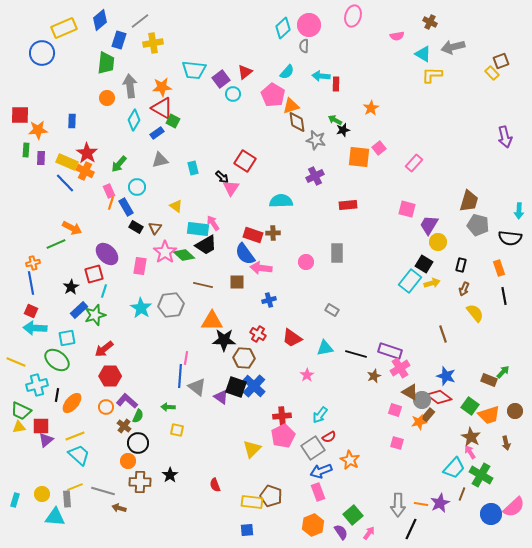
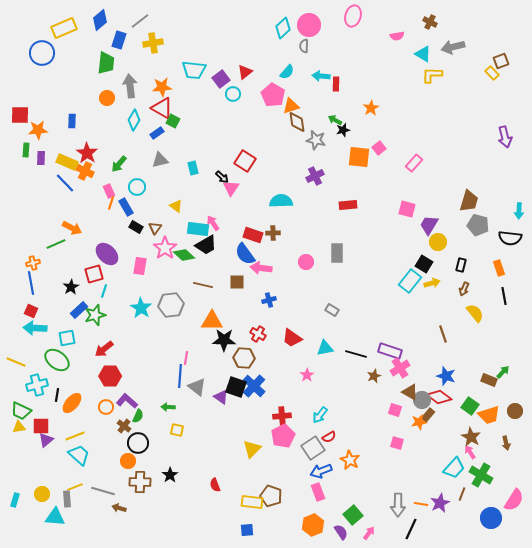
pink star at (165, 252): moved 4 px up
pink semicircle at (514, 507): moved 7 px up; rotated 15 degrees counterclockwise
blue circle at (491, 514): moved 4 px down
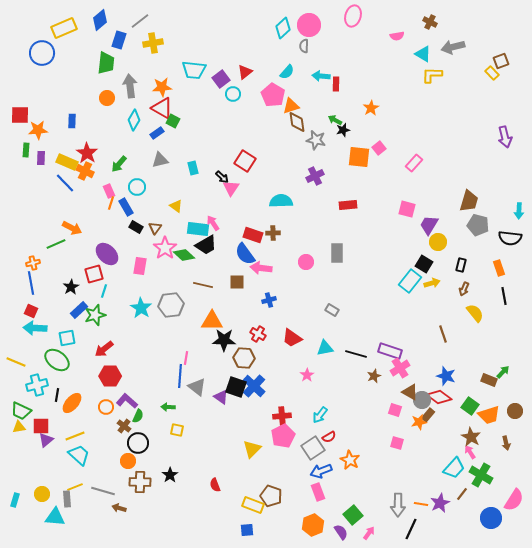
brown line at (462, 494): rotated 16 degrees clockwise
yellow rectangle at (252, 502): moved 1 px right, 3 px down; rotated 15 degrees clockwise
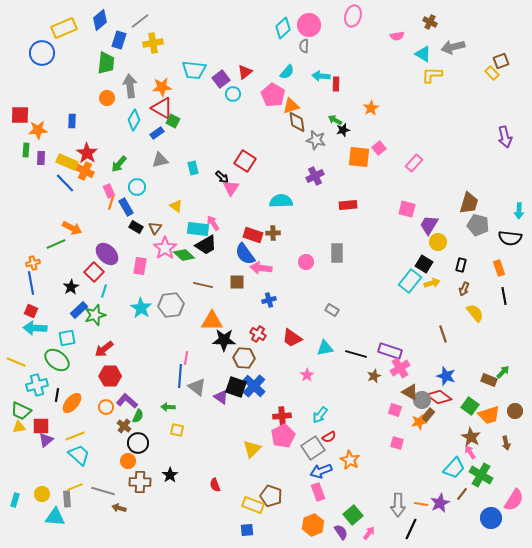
brown trapezoid at (469, 201): moved 2 px down
red square at (94, 274): moved 2 px up; rotated 30 degrees counterclockwise
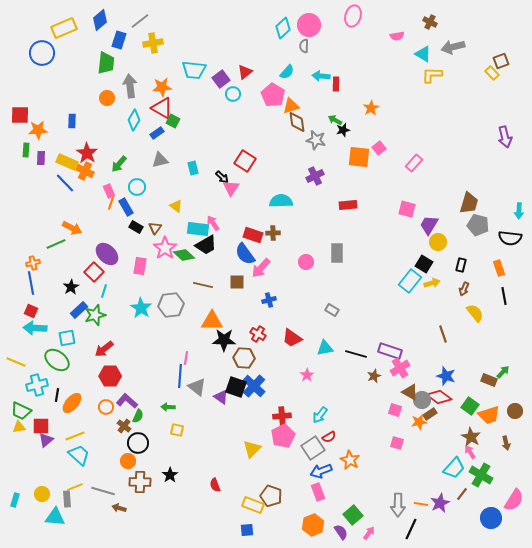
pink arrow at (261, 268): rotated 55 degrees counterclockwise
brown rectangle at (428, 415): moved 2 px right, 1 px up; rotated 16 degrees clockwise
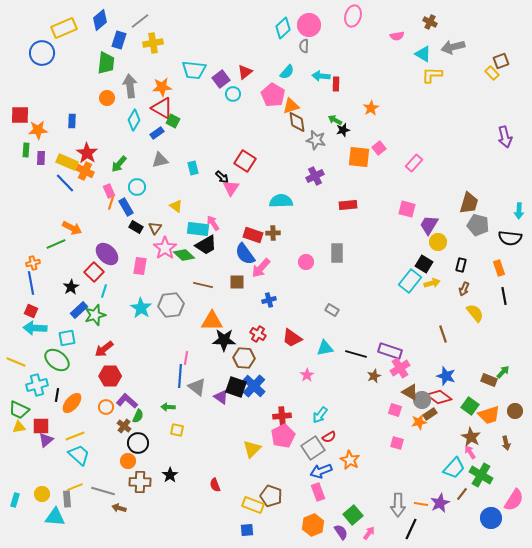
green trapezoid at (21, 411): moved 2 px left, 1 px up
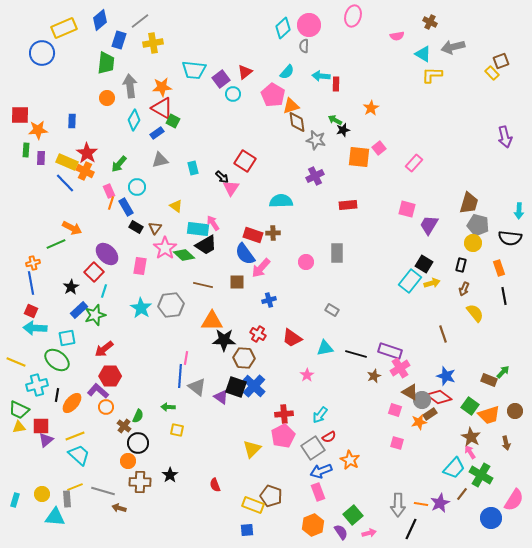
yellow circle at (438, 242): moved 35 px right, 1 px down
purple L-shape at (127, 401): moved 29 px left, 10 px up
red cross at (282, 416): moved 2 px right, 2 px up
pink arrow at (369, 533): rotated 40 degrees clockwise
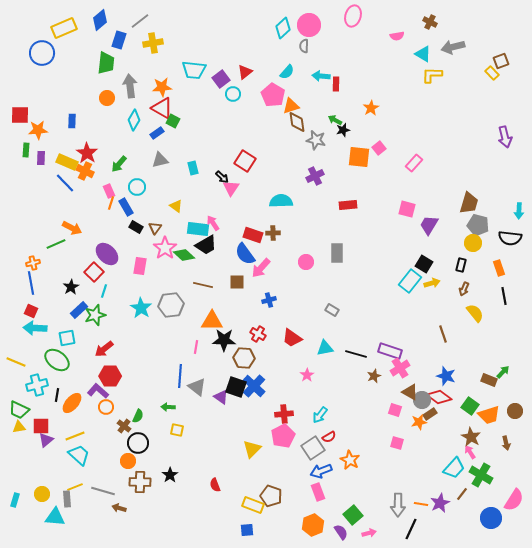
pink line at (186, 358): moved 10 px right, 11 px up
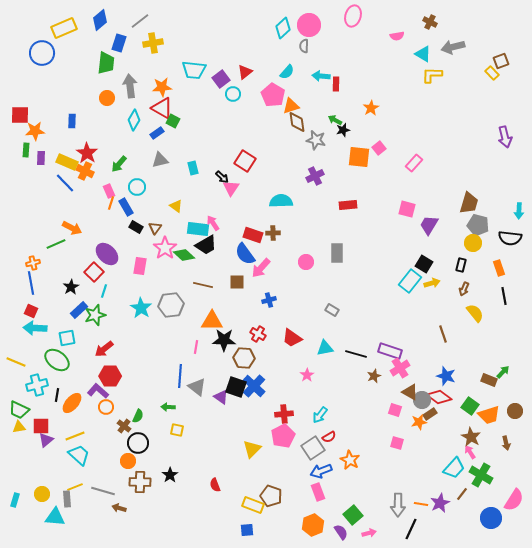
blue rectangle at (119, 40): moved 3 px down
orange star at (38, 130): moved 3 px left, 1 px down
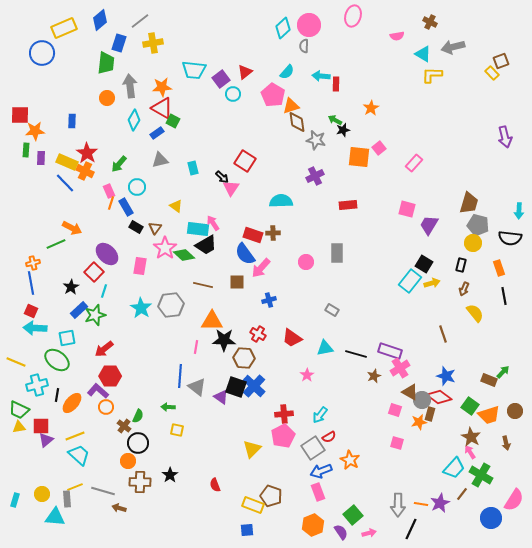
brown rectangle at (430, 414): rotated 40 degrees counterclockwise
